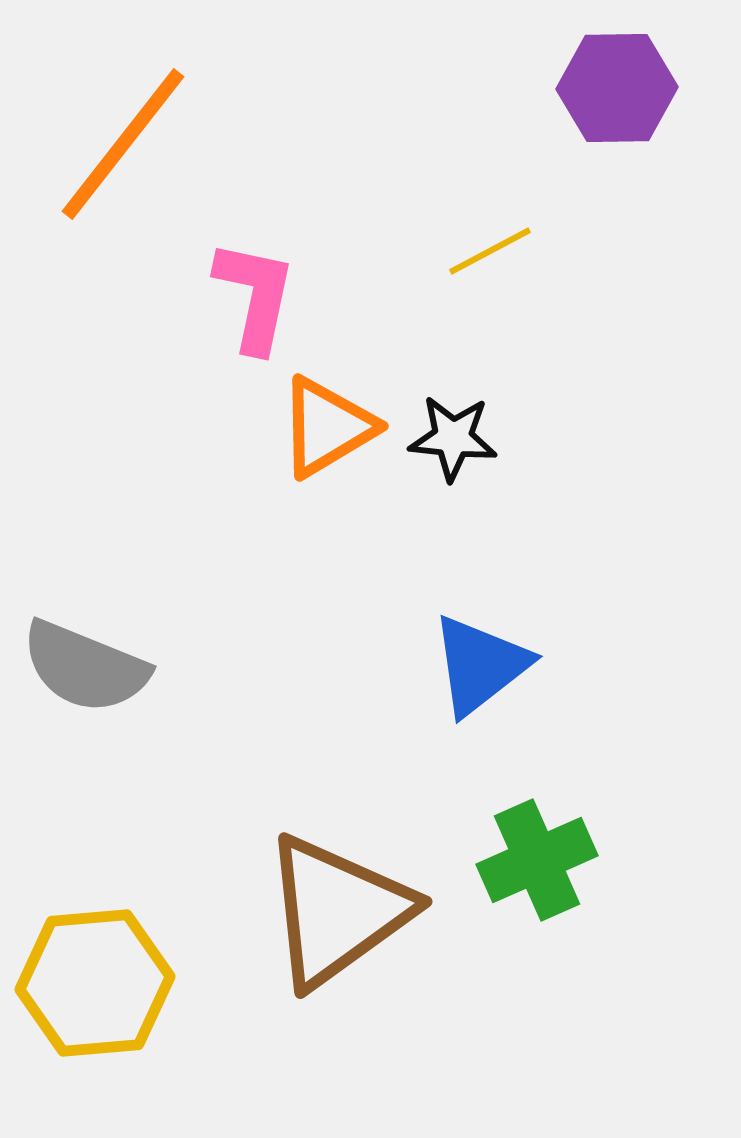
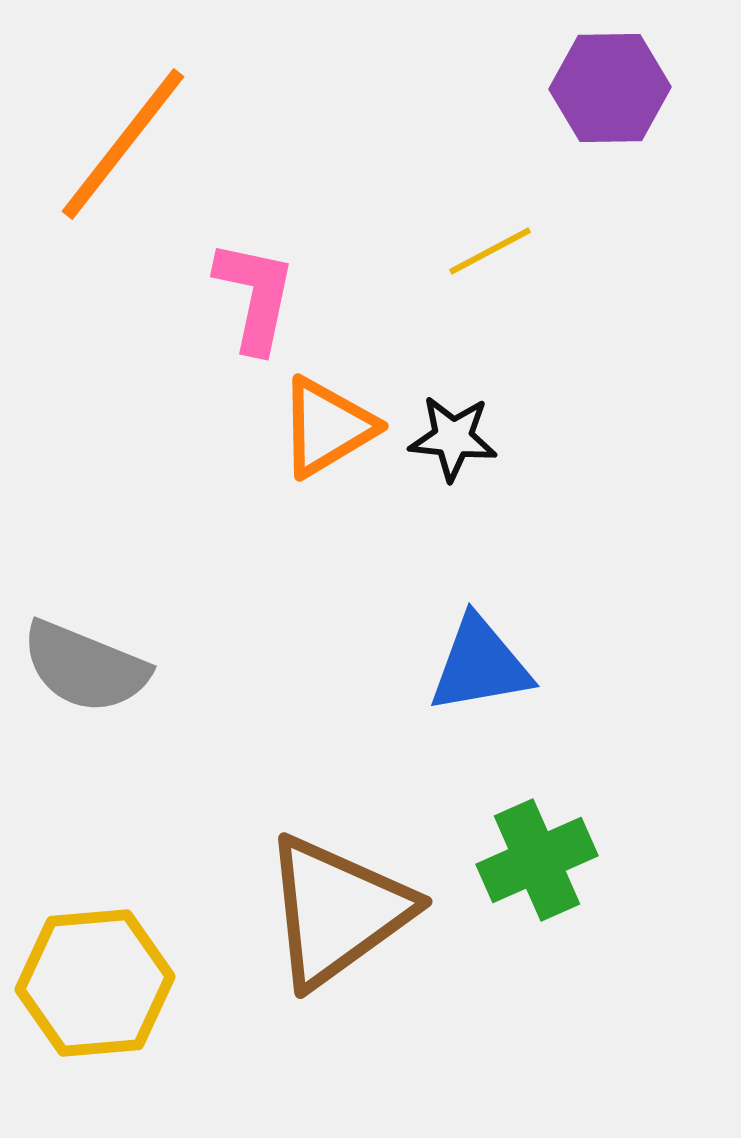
purple hexagon: moved 7 px left
blue triangle: rotated 28 degrees clockwise
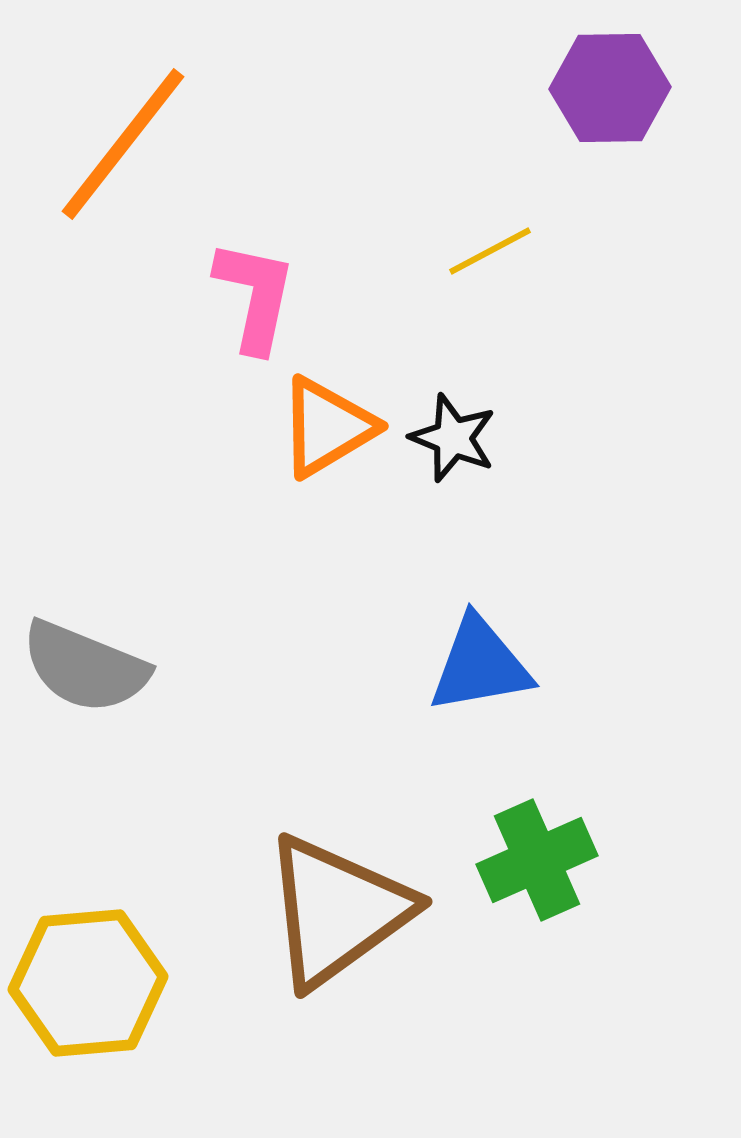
black star: rotated 16 degrees clockwise
yellow hexagon: moved 7 px left
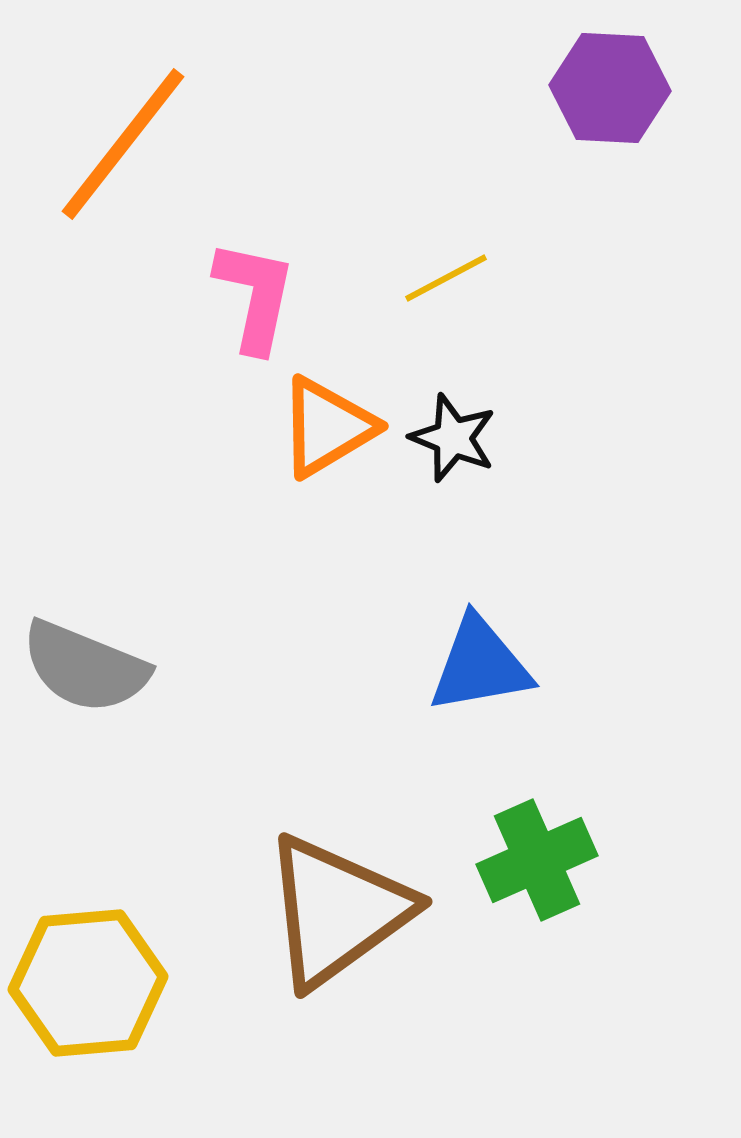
purple hexagon: rotated 4 degrees clockwise
yellow line: moved 44 px left, 27 px down
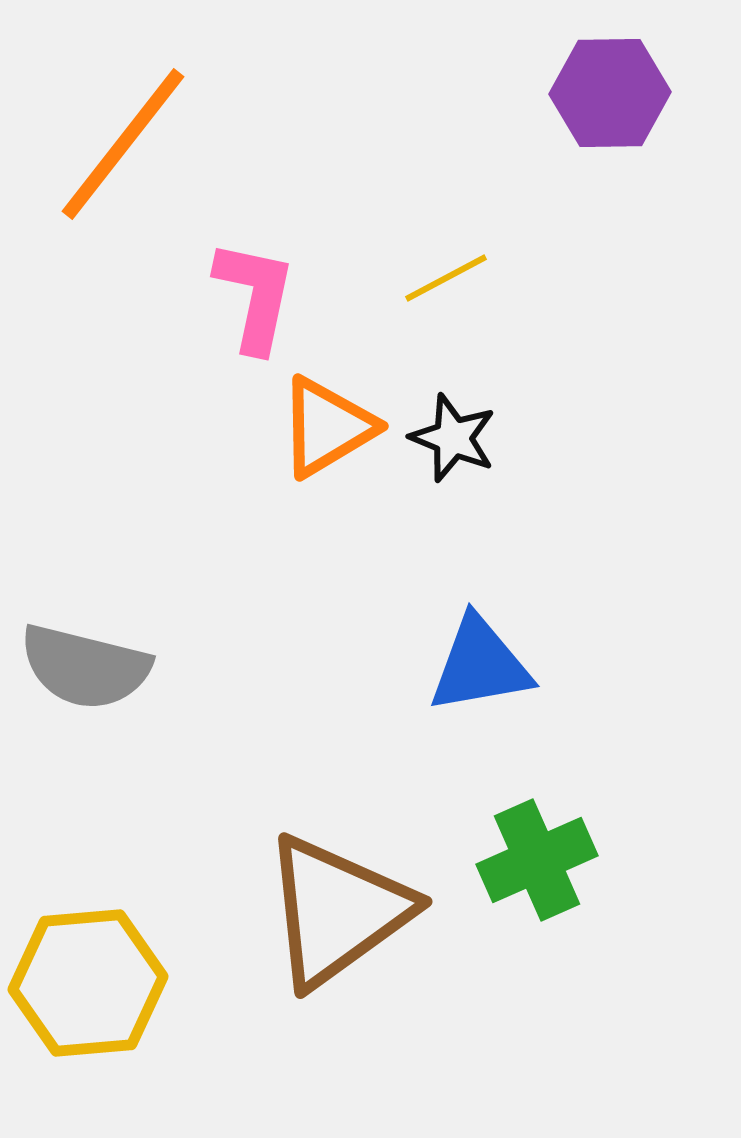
purple hexagon: moved 5 px down; rotated 4 degrees counterclockwise
gray semicircle: rotated 8 degrees counterclockwise
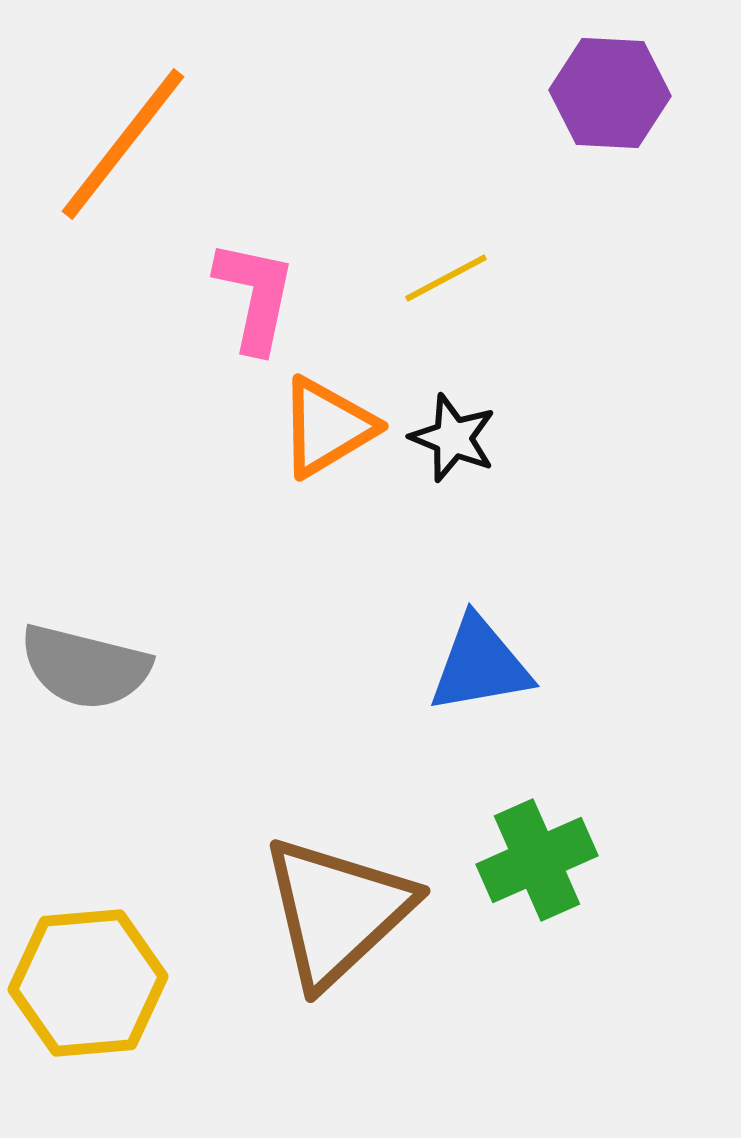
purple hexagon: rotated 4 degrees clockwise
brown triangle: rotated 7 degrees counterclockwise
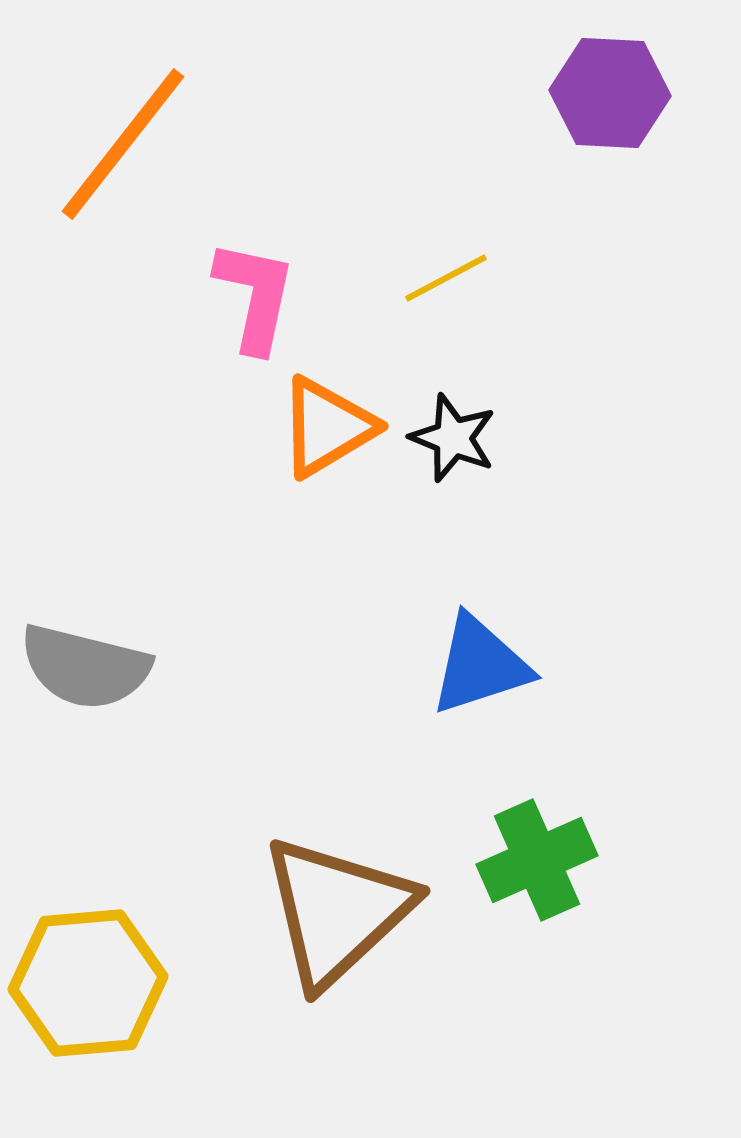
blue triangle: rotated 8 degrees counterclockwise
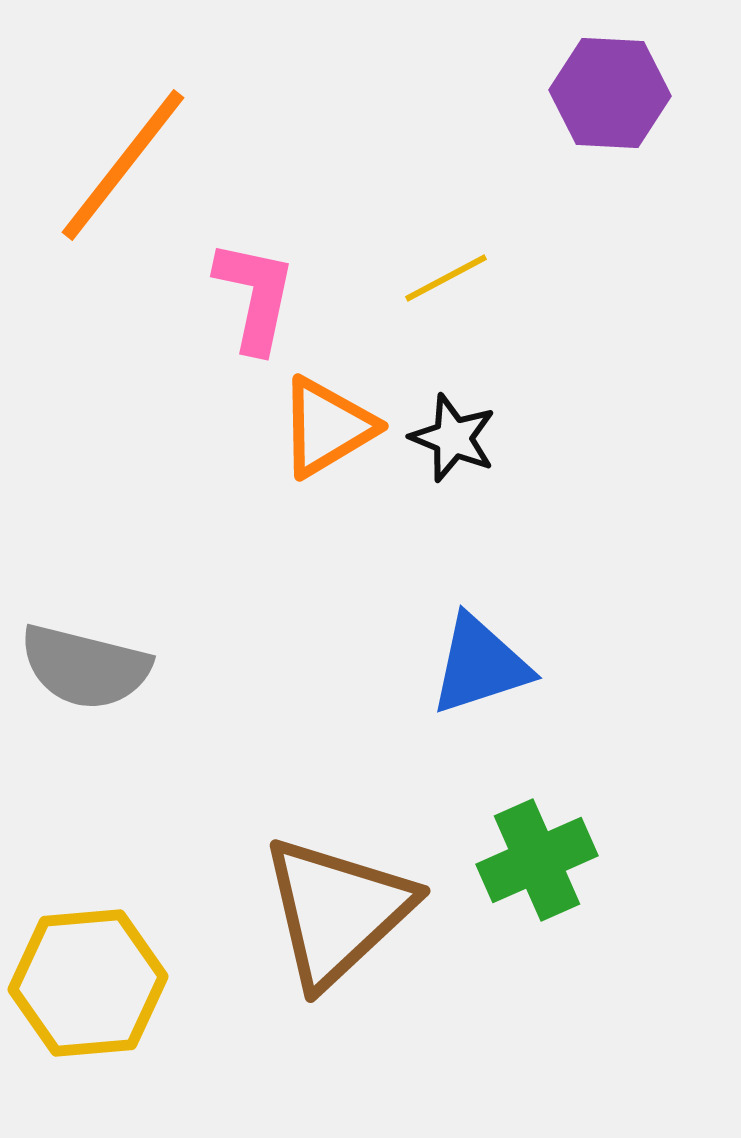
orange line: moved 21 px down
